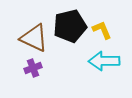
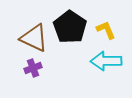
black pentagon: moved 1 px down; rotated 24 degrees counterclockwise
yellow L-shape: moved 4 px right
cyan arrow: moved 2 px right
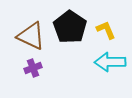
brown triangle: moved 3 px left, 2 px up
cyan arrow: moved 4 px right, 1 px down
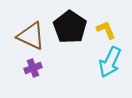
cyan arrow: rotated 64 degrees counterclockwise
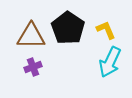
black pentagon: moved 2 px left, 1 px down
brown triangle: rotated 24 degrees counterclockwise
purple cross: moved 1 px up
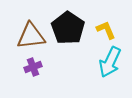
brown triangle: rotated 8 degrees counterclockwise
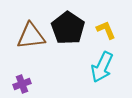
cyan arrow: moved 8 px left, 5 px down
purple cross: moved 11 px left, 17 px down
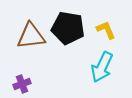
black pentagon: rotated 24 degrees counterclockwise
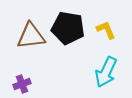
cyan arrow: moved 4 px right, 5 px down
